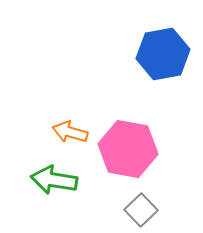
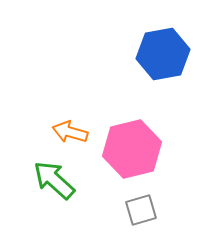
pink hexagon: moved 4 px right; rotated 24 degrees counterclockwise
green arrow: rotated 33 degrees clockwise
gray square: rotated 28 degrees clockwise
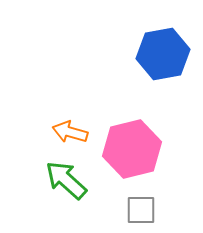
green arrow: moved 12 px right
gray square: rotated 16 degrees clockwise
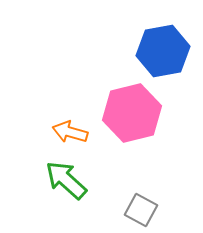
blue hexagon: moved 3 px up
pink hexagon: moved 36 px up
gray square: rotated 28 degrees clockwise
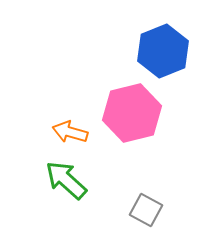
blue hexagon: rotated 12 degrees counterclockwise
gray square: moved 5 px right
